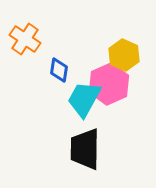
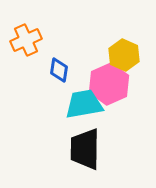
orange cross: moved 1 px right, 1 px down; rotated 32 degrees clockwise
cyan trapezoid: moved 5 px down; rotated 51 degrees clockwise
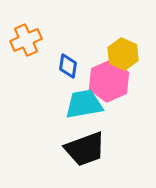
yellow hexagon: moved 1 px left, 1 px up
blue diamond: moved 9 px right, 4 px up
pink hexagon: moved 3 px up
black trapezoid: rotated 111 degrees counterclockwise
